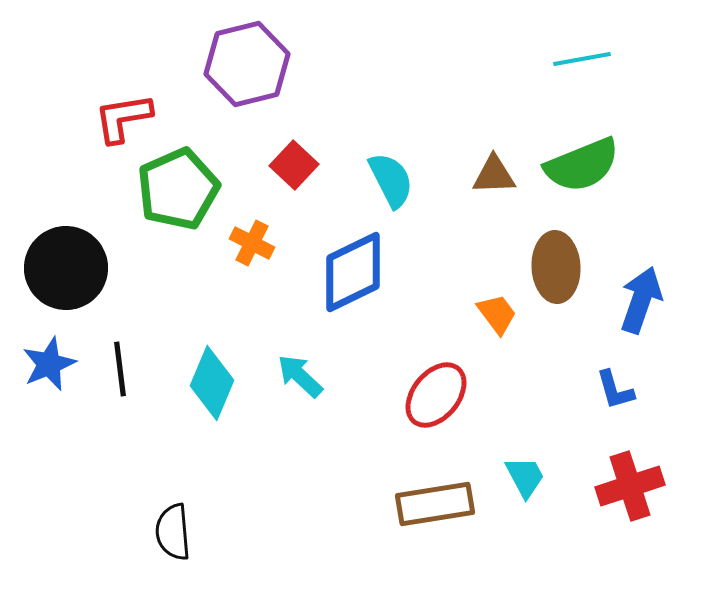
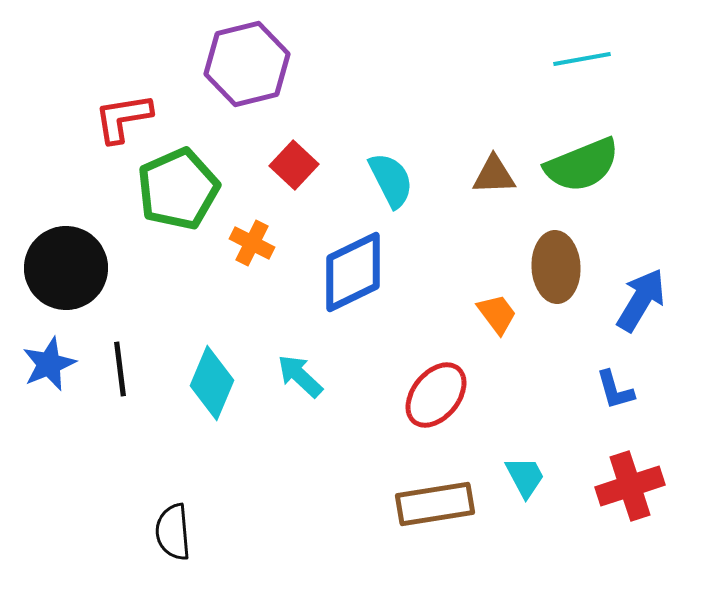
blue arrow: rotated 12 degrees clockwise
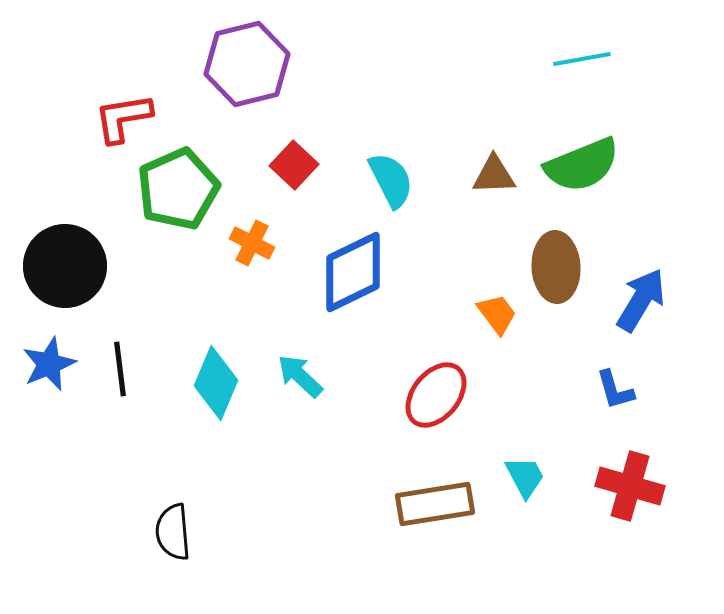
black circle: moved 1 px left, 2 px up
cyan diamond: moved 4 px right
red cross: rotated 34 degrees clockwise
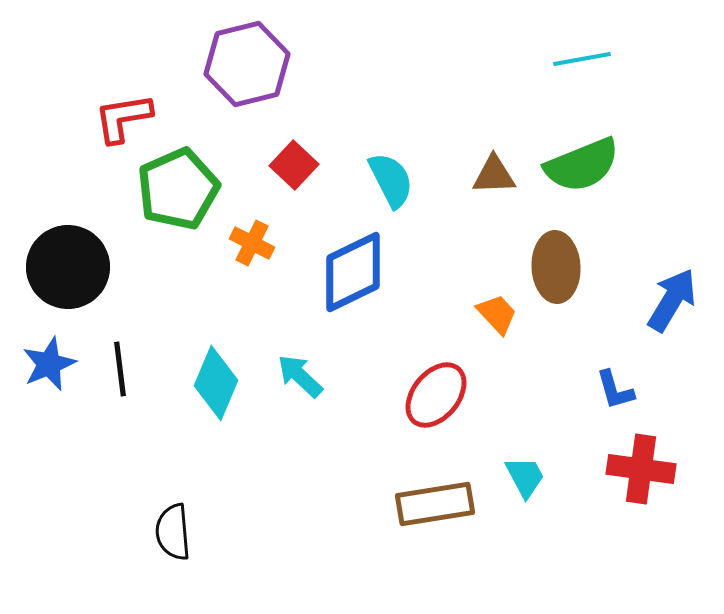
black circle: moved 3 px right, 1 px down
blue arrow: moved 31 px right
orange trapezoid: rotated 6 degrees counterclockwise
red cross: moved 11 px right, 17 px up; rotated 8 degrees counterclockwise
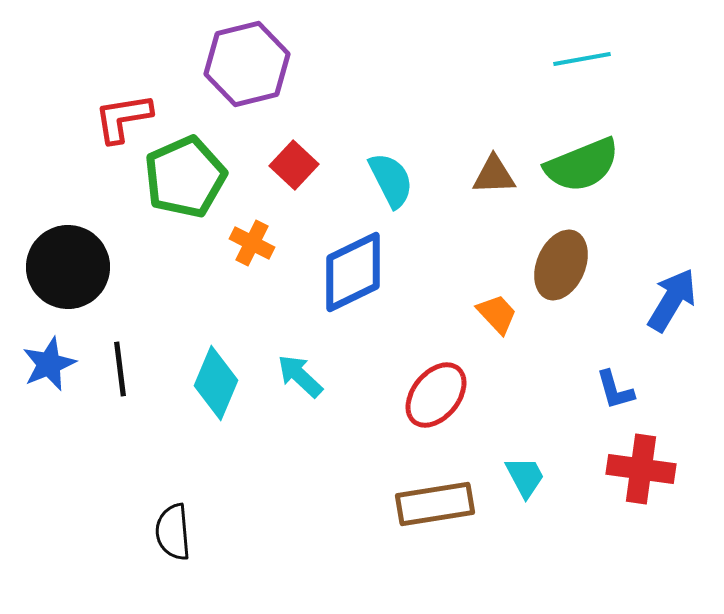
green pentagon: moved 7 px right, 12 px up
brown ellipse: moved 5 px right, 2 px up; rotated 26 degrees clockwise
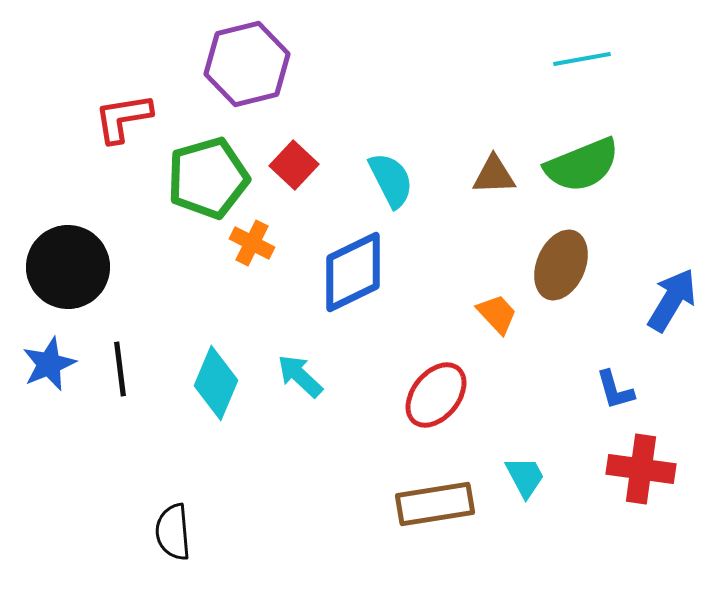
green pentagon: moved 23 px right, 1 px down; rotated 8 degrees clockwise
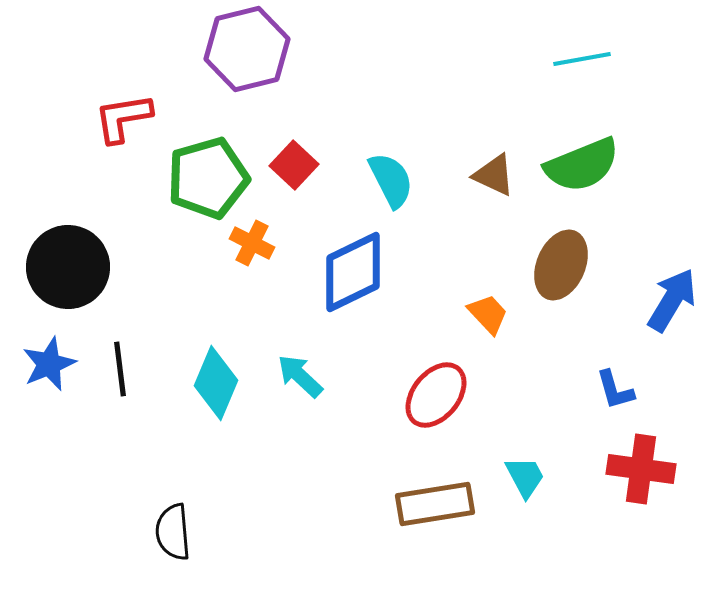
purple hexagon: moved 15 px up
brown triangle: rotated 27 degrees clockwise
orange trapezoid: moved 9 px left
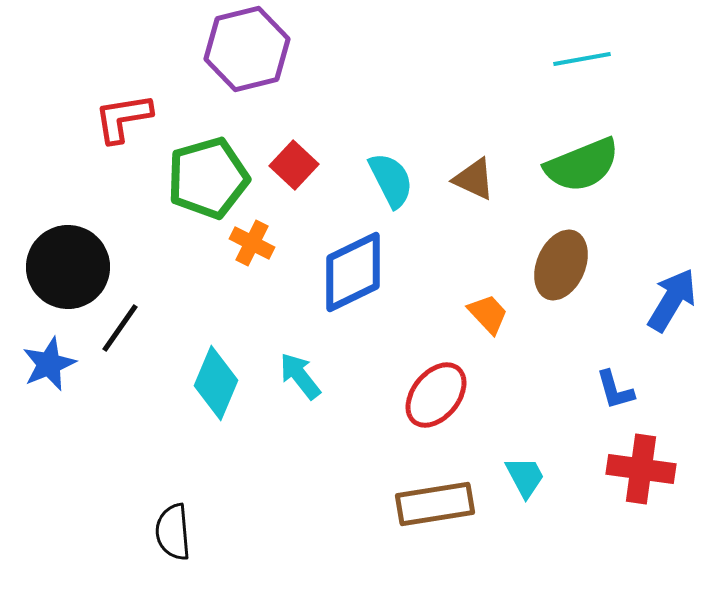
brown triangle: moved 20 px left, 4 px down
black line: moved 41 px up; rotated 42 degrees clockwise
cyan arrow: rotated 9 degrees clockwise
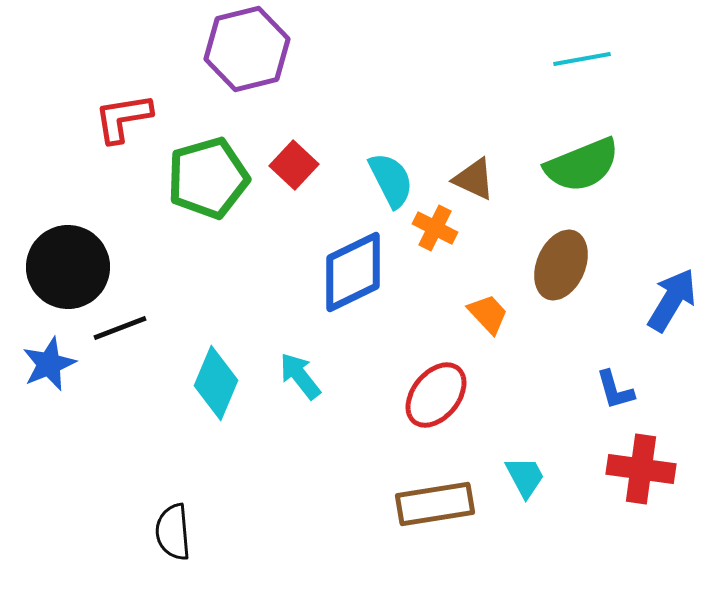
orange cross: moved 183 px right, 15 px up
black line: rotated 34 degrees clockwise
